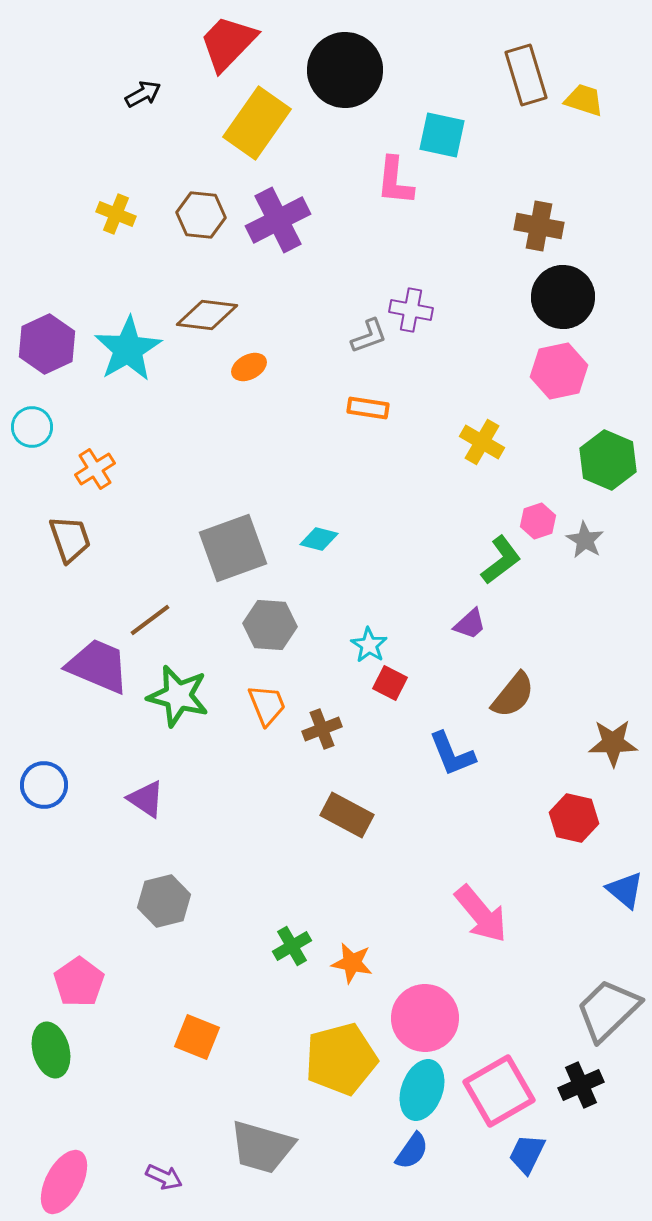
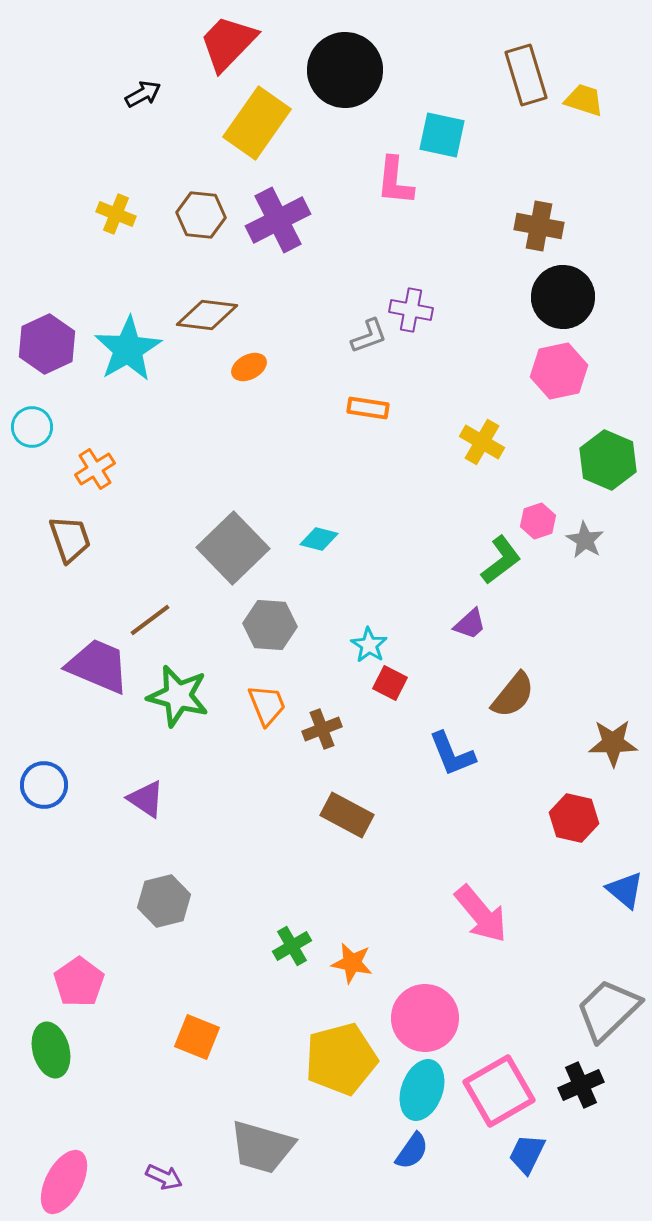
gray square at (233, 548): rotated 24 degrees counterclockwise
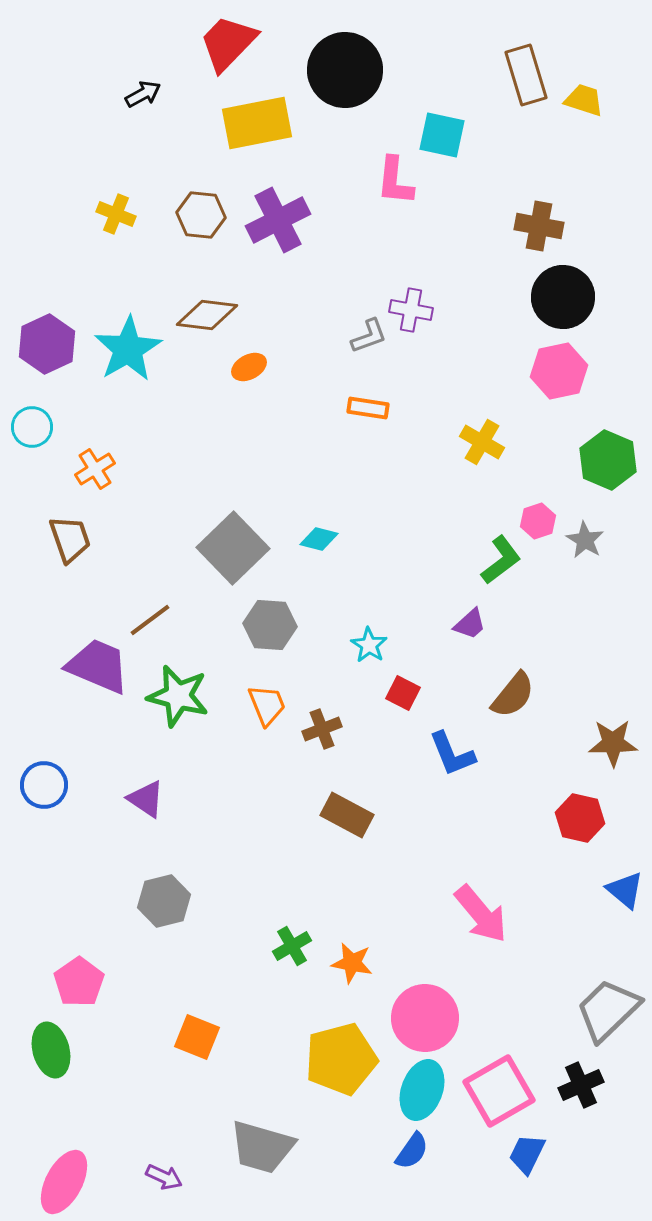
yellow rectangle at (257, 123): rotated 44 degrees clockwise
red square at (390, 683): moved 13 px right, 10 px down
red hexagon at (574, 818): moved 6 px right
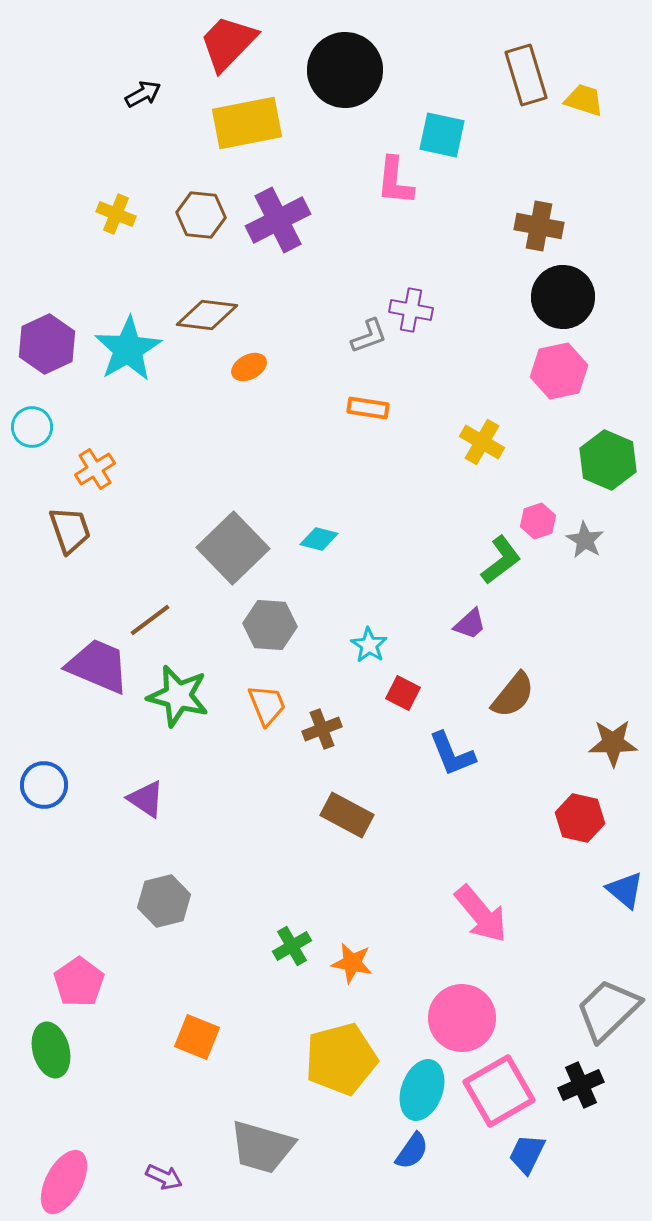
yellow rectangle at (257, 123): moved 10 px left
brown trapezoid at (70, 539): moved 9 px up
pink circle at (425, 1018): moved 37 px right
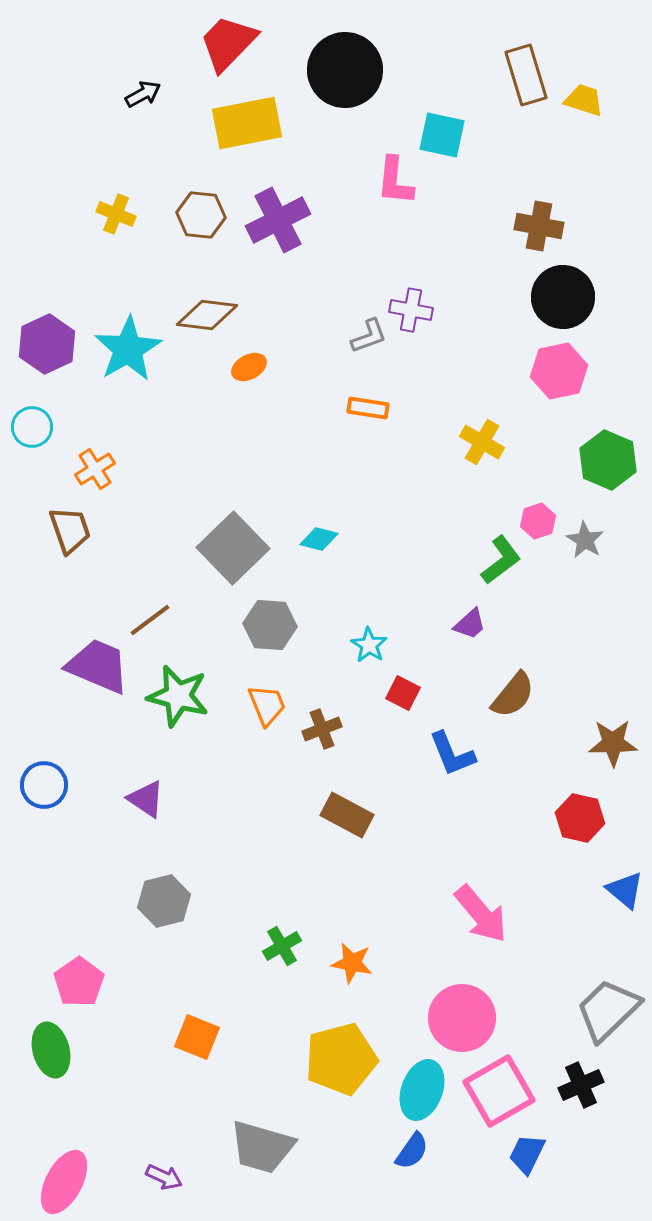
green cross at (292, 946): moved 10 px left
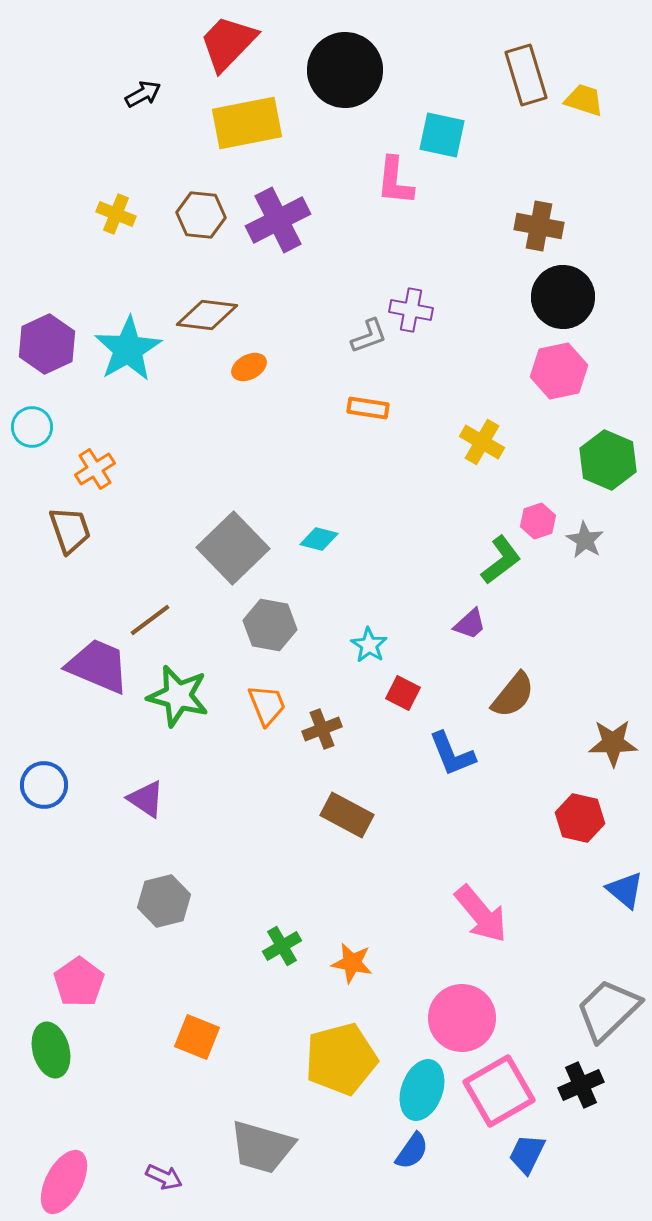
gray hexagon at (270, 625): rotated 6 degrees clockwise
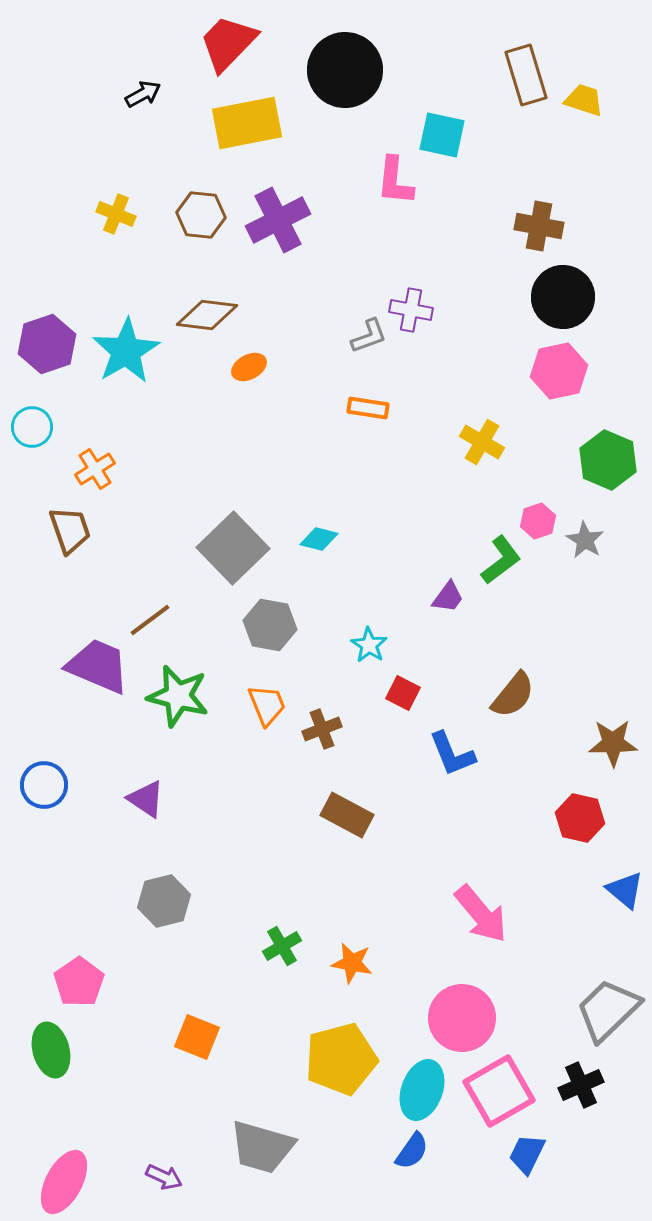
purple hexagon at (47, 344): rotated 6 degrees clockwise
cyan star at (128, 349): moved 2 px left, 2 px down
purple trapezoid at (470, 624): moved 22 px left, 27 px up; rotated 12 degrees counterclockwise
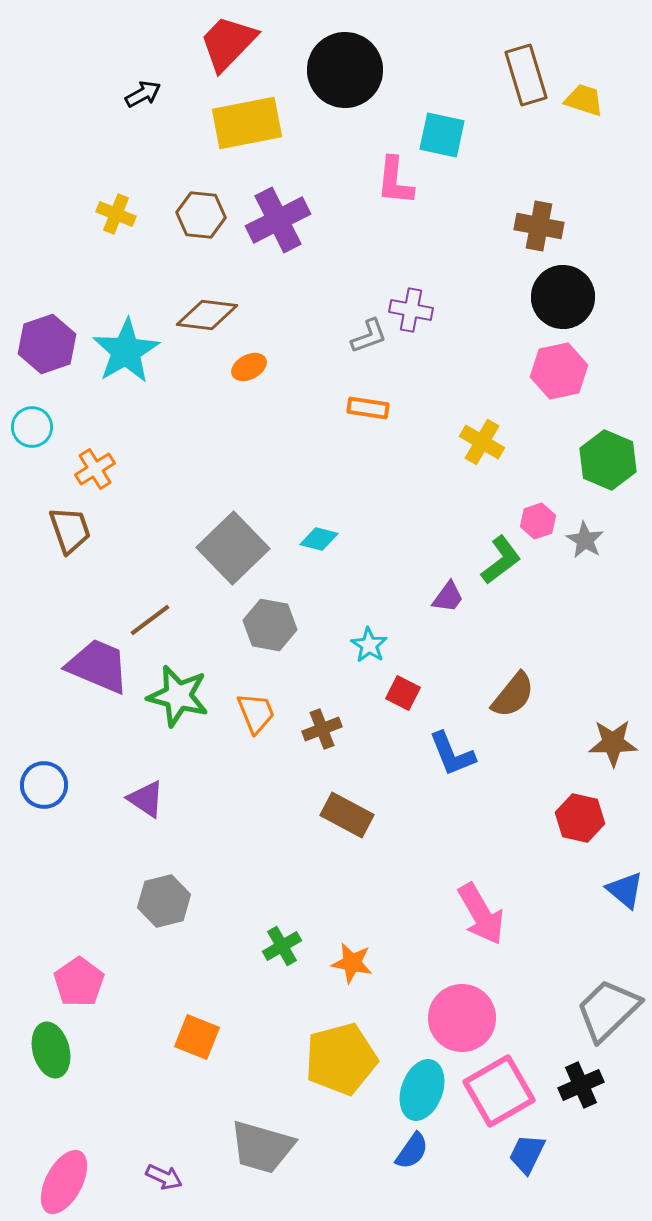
orange trapezoid at (267, 705): moved 11 px left, 8 px down
pink arrow at (481, 914): rotated 10 degrees clockwise
